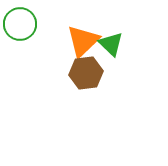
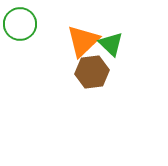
brown hexagon: moved 6 px right, 1 px up
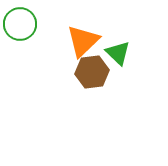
green triangle: moved 7 px right, 9 px down
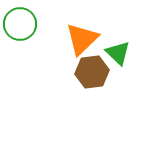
orange triangle: moved 1 px left, 2 px up
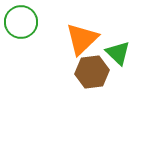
green circle: moved 1 px right, 2 px up
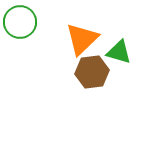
green circle: moved 1 px left
green triangle: moved 1 px right, 1 px up; rotated 28 degrees counterclockwise
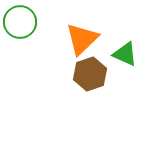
green triangle: moved 6 px right, 2 px down; rotated 8 degrees clockwise
brown hexagon: moved 2 px left, 2 px down; rotated 12 degrees counterclockwise
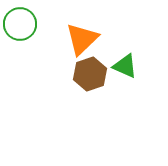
green circle: moved 2 px down
green triangle: moved 12 px down
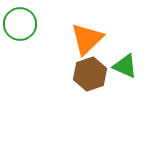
orange triangle: moved 5 px right
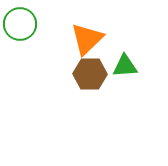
green triangle: rotated 28 degrees counterclockwise
brown hexagon: rotated 20 degrees clockwise
